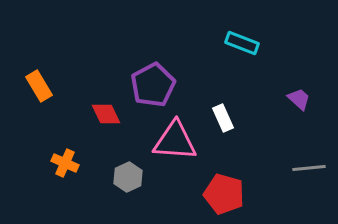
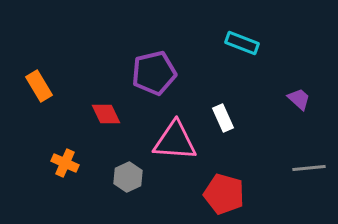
purple pentagon: moved 1 px right, 12 px up; rotated 15 degrees clockwise
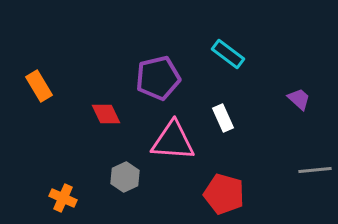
cyan rectangle: moved 14 px left, 11 px down; rotated 16 degrees clockwise
purple pentagon: moved 4 px right, 5 px down
pink triangle: moved 2 px left
orange cross: moved 2 px left, 35 px down
gray line: moved 6 px right, 2 px down
gray hexagon: moved 3 px left
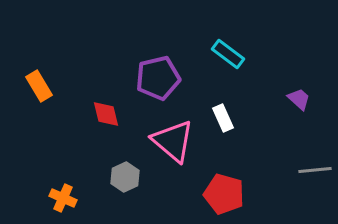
red diamond: rotated 12 degrees clockwise
pink triangle: rotated 36 degrees clockwise
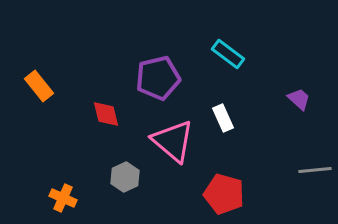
orange rectangle: rotated 8 degrees counterclockwise
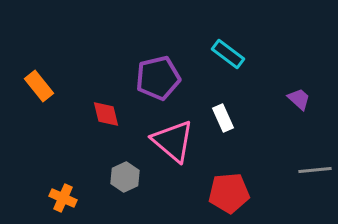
red pentagon: moved 5 px right, 1 px up; rotated 21 degrees counterclockwise
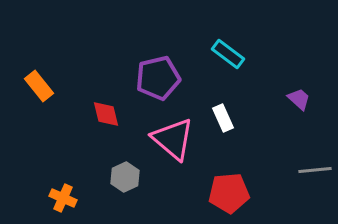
pink triangle: moved 2 px up
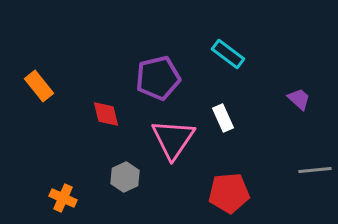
pink triangle: rotated 24 degrees clockwise
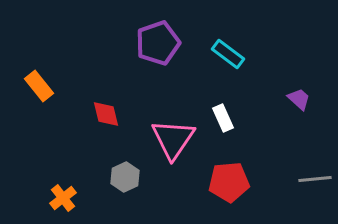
purple pentagon: moved 35 px up; rotated 6 degrees counterclockwise
gray line: moved 9 px down
red pentagon: moved 11 px up
orange cross: rotated 28 degrees clockwise
